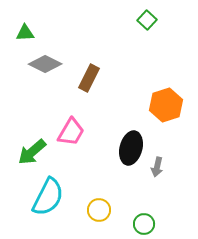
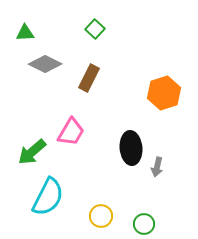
green square: moved 52 px left, 9 px down
orange hexagon: moved 2 px left, 12 px up
black ellipse: rotated 20 degrees counterclockwise
yellow circle: moved 2 px right, 6 px down
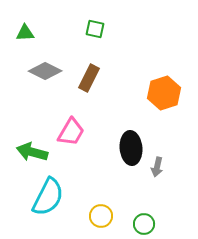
green square: rotated 30 degrees counterclockwise
gray diamond: moved 7 px down
green arrow: rotated 56 degrees clockwise
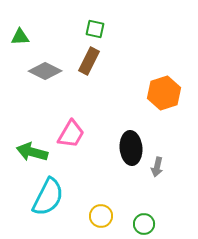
green triangle: moved 5 px left, 4 px down
brown rectangle: moved 17 px up
pink trapezoid: moved 2 px down
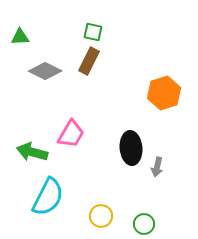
green square: moved 2 px left, 3 px down
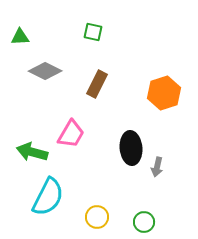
brown rectangle: moved 8 px right, 23 px down
yellow circle: moved 4 px left, 1 px down
green circle: moved 2 px up
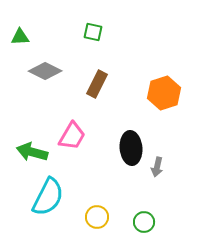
pink trapezoid: moved 1 px right, 2 px down
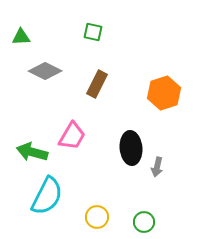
green triangle: moved 1 px right
cyan semicircle: moved 1 px left, 1 px up
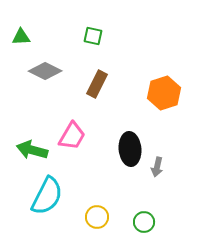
green square: moved 4 px down
black ellipse: moved 1 px left, 1 px down
green arrow: moved 2 px up
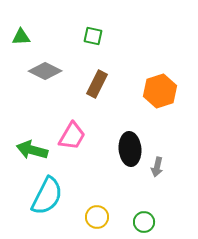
orange hexagon: moved 4 px left, 2 px up
